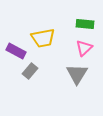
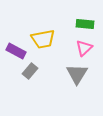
yellow trapezoid: moved 1 px down
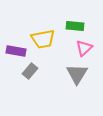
green rectangle: moved 10 px left, 2 px down
purple rectangle: rotated 18 degrees counterclockwise
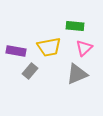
yellow trapezoid: moved 6 px right, 8 px down
gray triangle: rotated 35 degrees clockwise
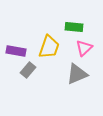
green rectangle: moved 1 px left, 1 px down
yellow trapezoid: rotated 60 degrees counterclockwise
gray rectangle: moved 2 px left, 1 px up
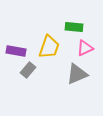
pink triangle: moved 1 px right; rotated 18 degrees clockwise
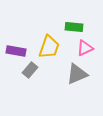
gray rectangle: moved 2 px right
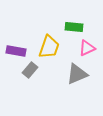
pink triangle: moved 2 px right
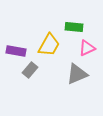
yellow trapezoid: moved 2 px up; rotated 10 degrees clockwise
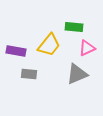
yellow trapezoid: rotated 10 degrees clockwise
gray rectangle: moved 1 px left, 4 px down; rotated 56 degrees clockwise
